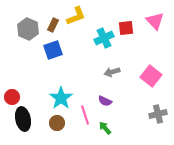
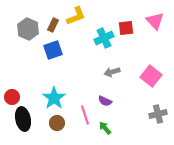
cyan star: moved 7 px left
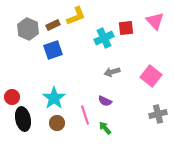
brown rectangle: rotated 40 degrees clockwise
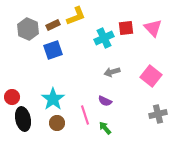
pink triangle: moved 2 px left, 7 px down
cyan star: moved 1 px left, 1 px down
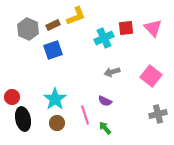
cyan star: moved 2 px right
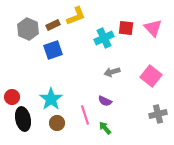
red square: rotated 14 degrees clockwise
cyan star: moved 4 px left
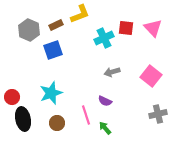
yellow L-shape: moved 4 px right, 2 px up
brown rectangle: moved 3 px right
gray hexagon: moved 1 px right, 1 px down
cyan star: moved 6 px up; rotated 15 degrees clockwise
pink line: moved 1 px right
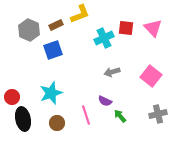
green arrow: moved 15 px right, 12 px up
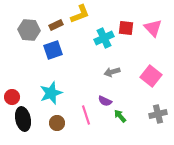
gray hexagon: rotated 20 degrees counterclockwise
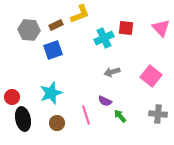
pink triangle: moved 8 px right
gray cross: rotated 18 degrees clockwise
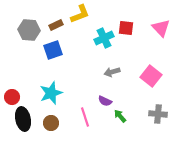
pink line: moved 1 px left, 2 px down
brown circle: moved 6 px left
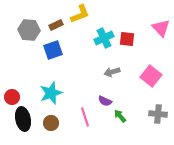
red square: moved 1 px right, 11 px down
